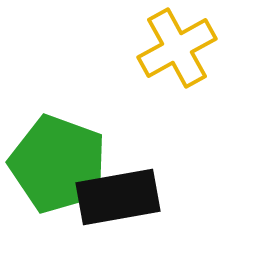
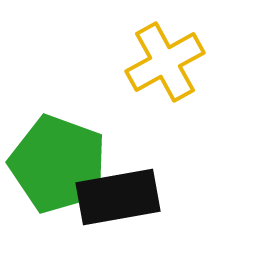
yellow cross: moved 12 px left, 14 px down
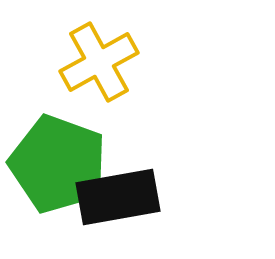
yellow cross: moved 66 px left
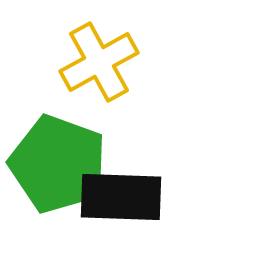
black rectangle: moved 3 px right; rotated 12 degrees clockwise
